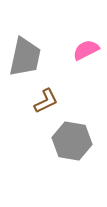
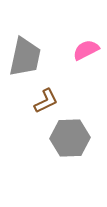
gray hexagon: moved 2 px left, 3 px up; rotated 12 degrees counterclockwise
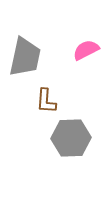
brown L-shape: rotated 120 degrees clockwise
gray hexagon: moved 1 px right
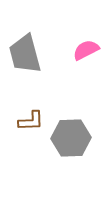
gray trapezoid: moved 3 px up; rotated 153 degrees clockwise
brown L-shape: moved 15 px left, 20 px down; rotated 96 degrees counterclockwise
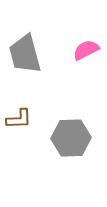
brown L-shape: moved 12 px left, 2 px up
